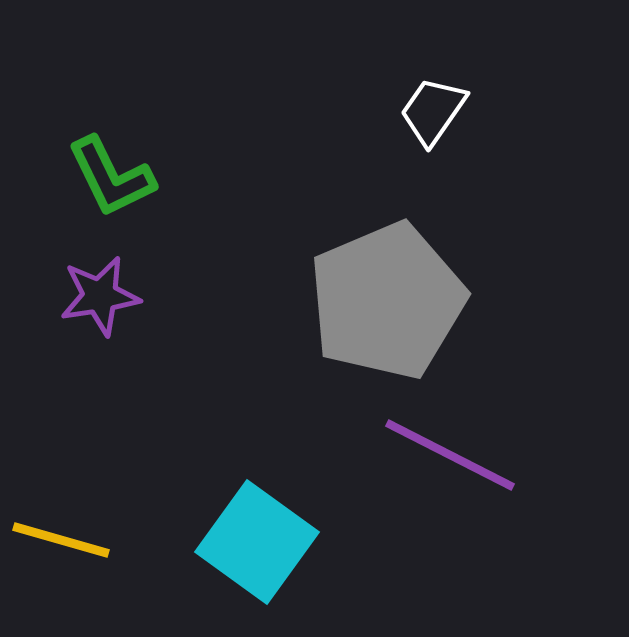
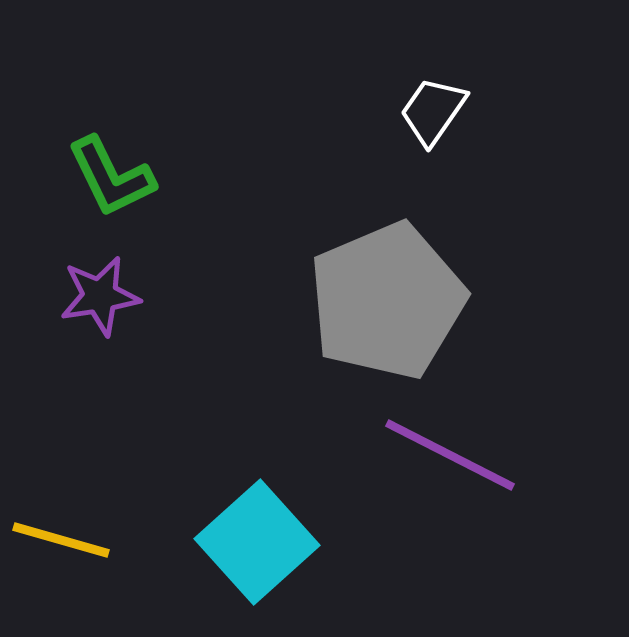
cyan square: rotated 12 degrees clockwise
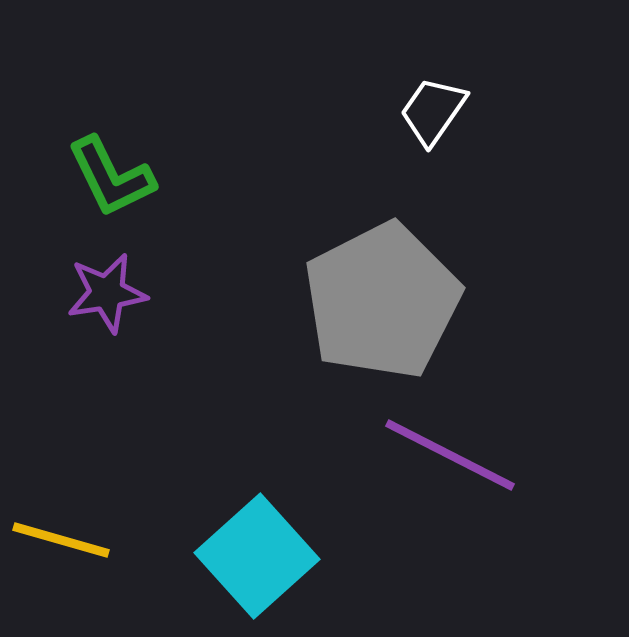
purple star: moved 7 px right, 3 px up
gray pentagon: moved 5 px left; rotated 4 degrees counterclockwise
cyan square: moved 14 px down
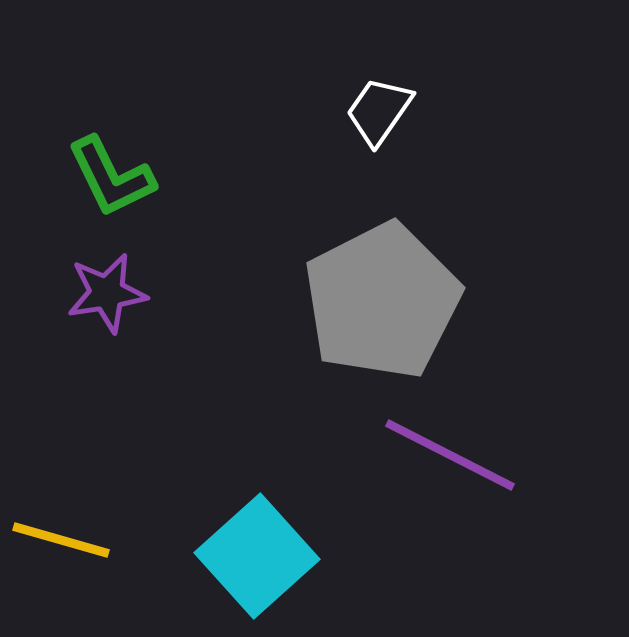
white trapezoid: moved 54 px left
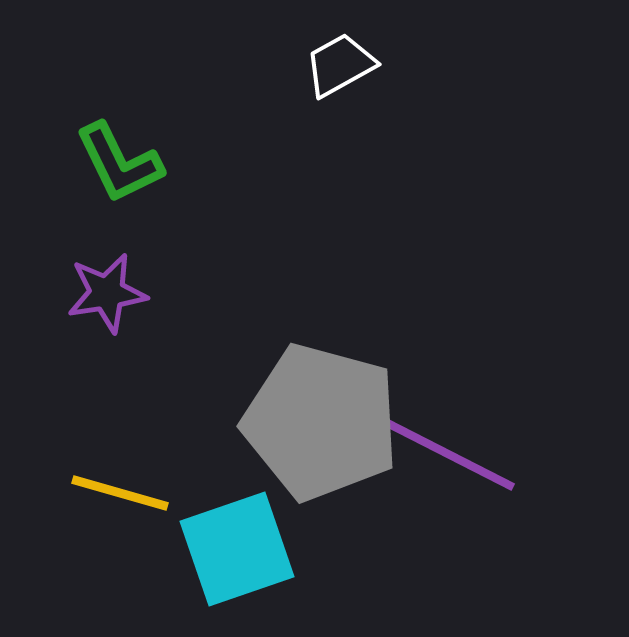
white trapezoid: moved 39 px left, 46 px up; rotated 26 degrees clockwise
green L-shape: moved 8 px right, 14 px up
gray pentagon: moved 61 px left, 121 px down; rotated 30 degrees counterclockwise
yellow line: moved 59 px right, 47 px up
cyan square: moved 20 px left, 7 px up; rotated 23 degrees clockwise
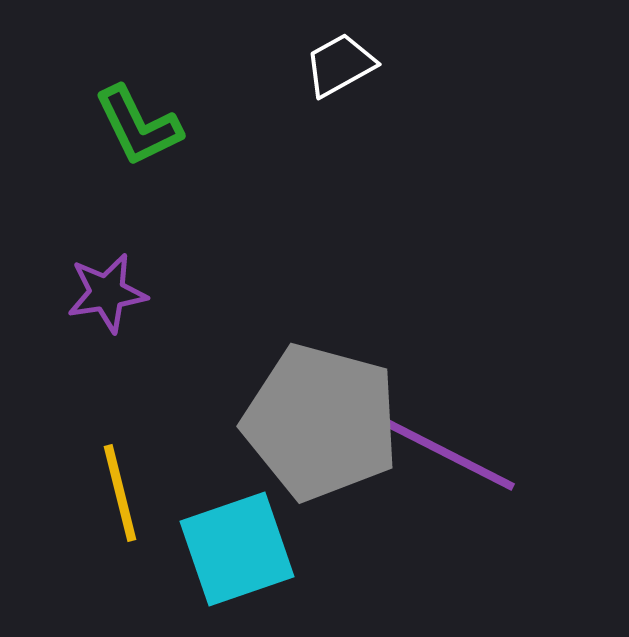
green L-shape: moved 19 px right, 37 px up
yellow line: rotated 60 degrees clockwise
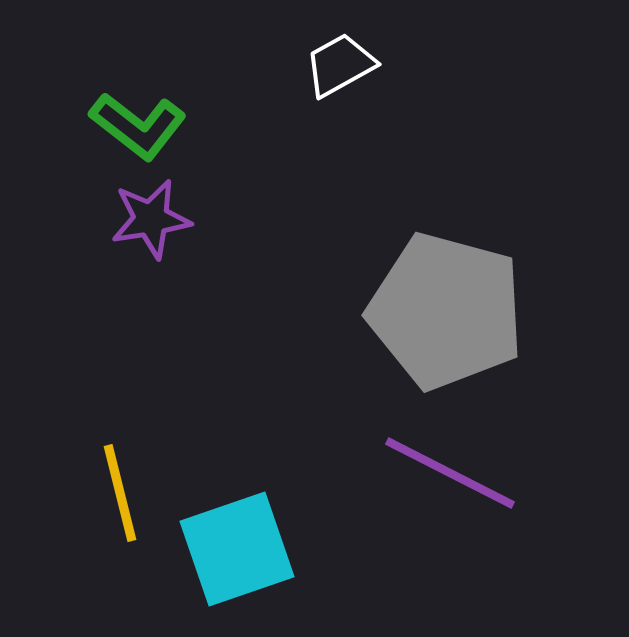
green L-shape: rotated 26 degrees counterclockwise
purple star: moved 44 px right, 74 px up
gray pentagon: moved 125 px right, 111 px up
purple line: moved 18 px down
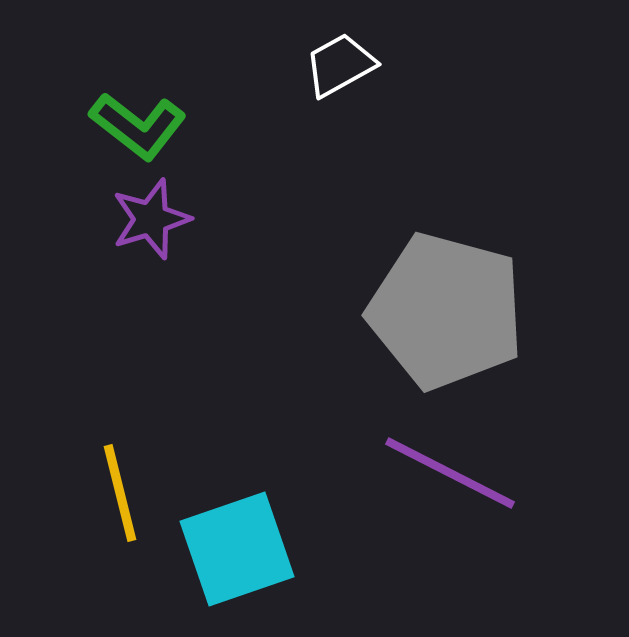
purple star: rotated 8 degrees counterclockwise
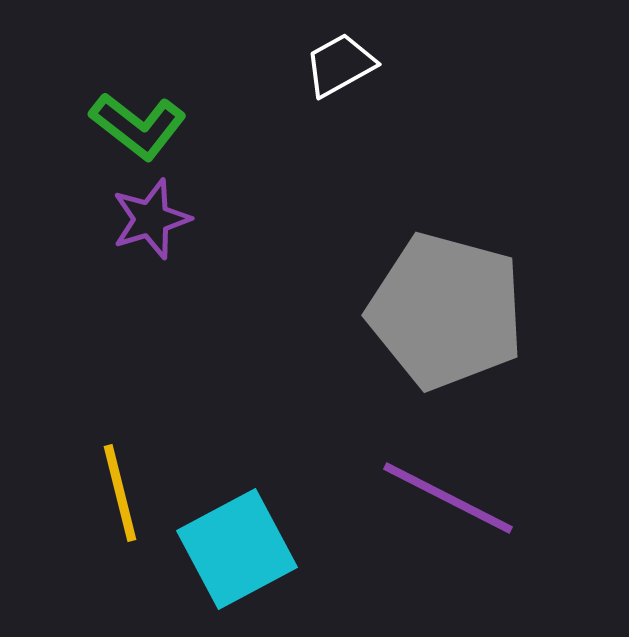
purple line: moved 2 px left, 25 px down
cyan square: rotated 9 degrees counterclockwise
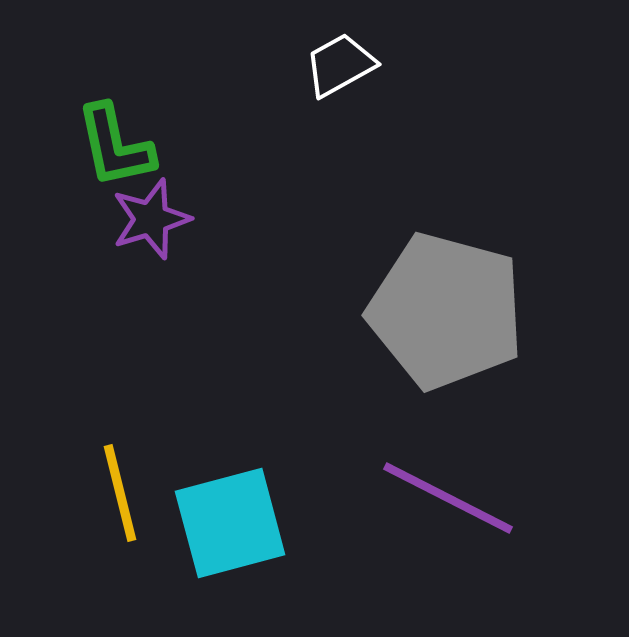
green L-shape: moved 23 px left, 20 px down; rotated 40 degrees clockwise
cyan square: moved 7 px left, 26 px up; rotated 13 degrees clockwise
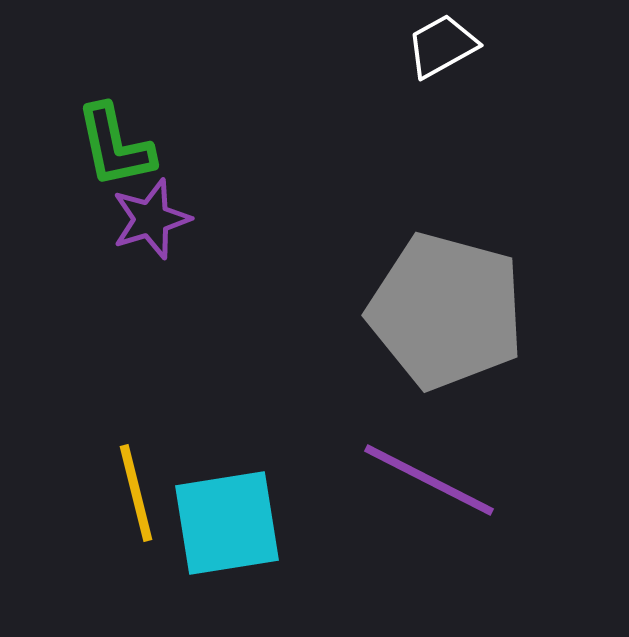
white trapezoid: moved 102 px right, 19 px up
yellow line: moved 16 px right
purple line: moved 19 px left, 18 px up
cyan square: moved 3 px left; rotated 6 degrees clockwise
